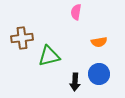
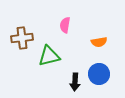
pink semicircle: moved 11 px left, 13 px down
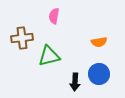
pink semicircle: moved 11 px left, 9 px up
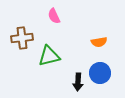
pink semicircle: rotated 35 degrees counterclockwise
blue circle: moved 1 px right, 1 px up
black arrow: moved 3 px right
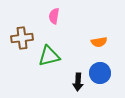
pink semicircle: rotated 35 degrees clockwise
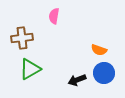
orange semicircle: moved 8 px down; rotated 28 degrees clockwise
green triangle: moved 19 px left, 13 px down; rotated 15 degrees counterclockwise
blue circle: moved 4 px right
black arrow: moved 1 px left, 2 px up; rotated 66 degrees clockwise
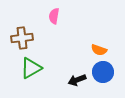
green triangle: moved 1 px right, 1 px up
blue circle: moved 1 px left, 1 px up
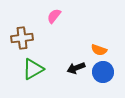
pink semicircle: rotated 28 degrees clockwise
green triangle: moved 2 px right, 1 px down
black arrow: moved 1 px left, 12 px up
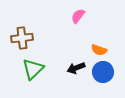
pink semicircle: moved 24 px right
green triangle: rotated 15 degrees counterclockwise
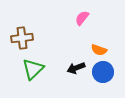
pink semicircle: moved 4 px right, 2 px down
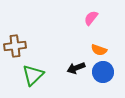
pink semicircle: moved 9 px right
brown cross: moved 7 px left, 8 px down
green triangle: moved 6 px down
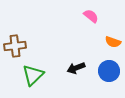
pink semicircle: moved 2 px up; rotated 91 degrees clockwise
orange semicircle: moved 14 px right, 8 px up
blue circle: moved 6 px right, 1 px up
